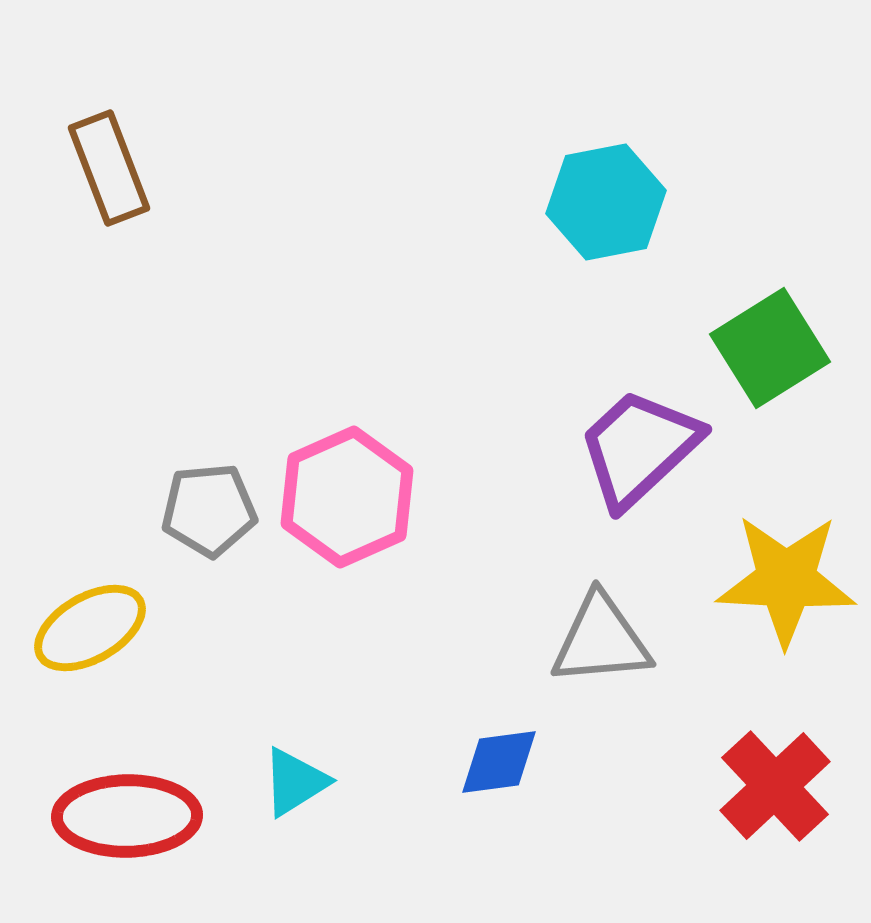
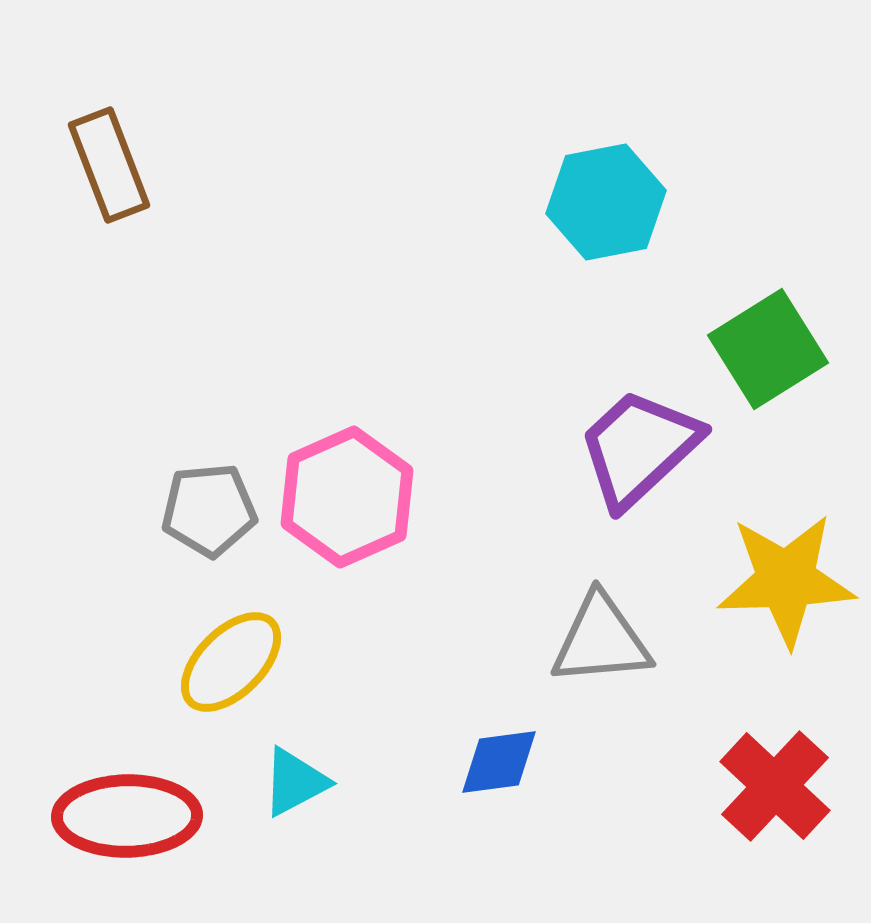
brown rectangle: moved 3 px up
green square: moved 2 px left, 1 px down
yellow star: rotated 5 degrees counterclockwise
yellow ellipse: moved 141 px right, 34 px down; rotated 15 degrees counterclockwise
cyan triangle: rotated 4 degrees clockwise
red cross: rotated 4 degrees counterclockwise
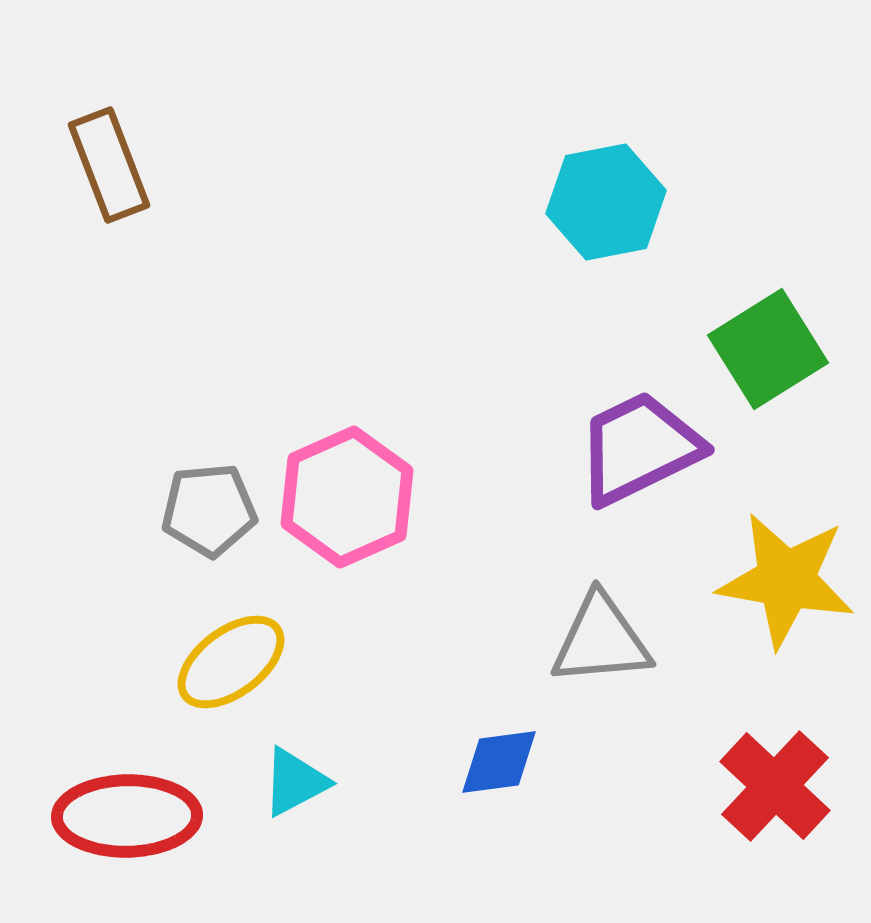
purple trapezoid: rotated 17 degrees clockwise
yellow star: rotated 12 degrees clockwise
yellow ellipse: rotated 8 degrees clockwise
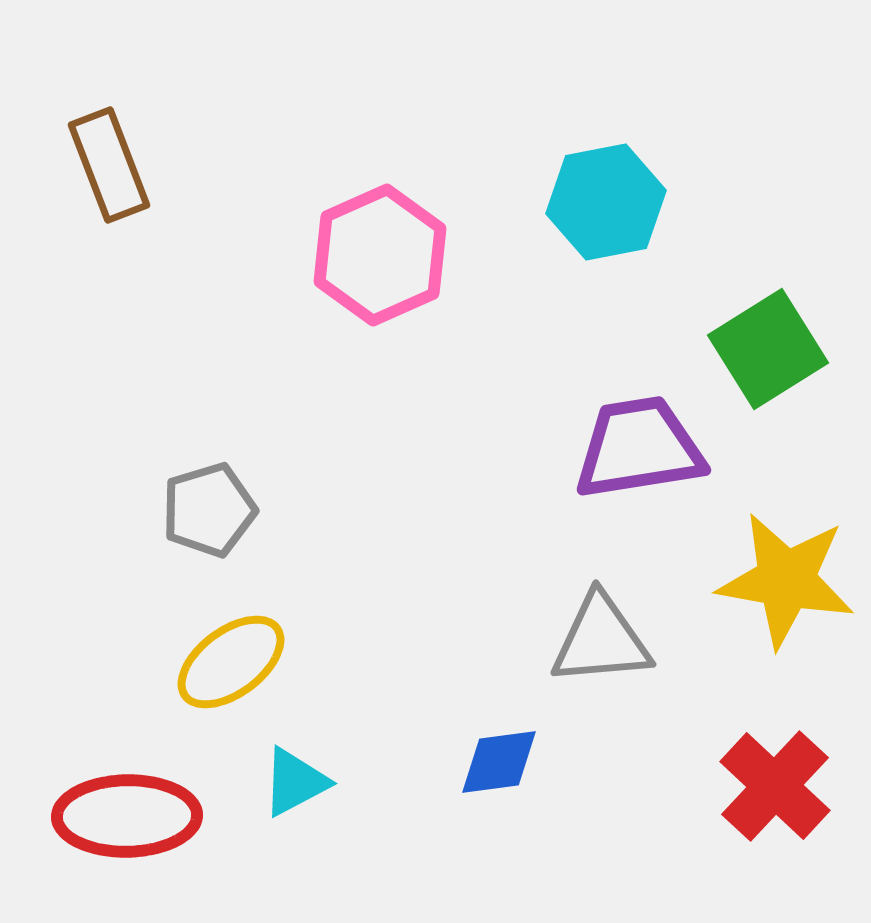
purple trapezoid: rotated 17 degrees clockwise
pink hexagon: moved 33 px right, 242 px up
gray pentagon: rotated 12 degrees counterclockwise
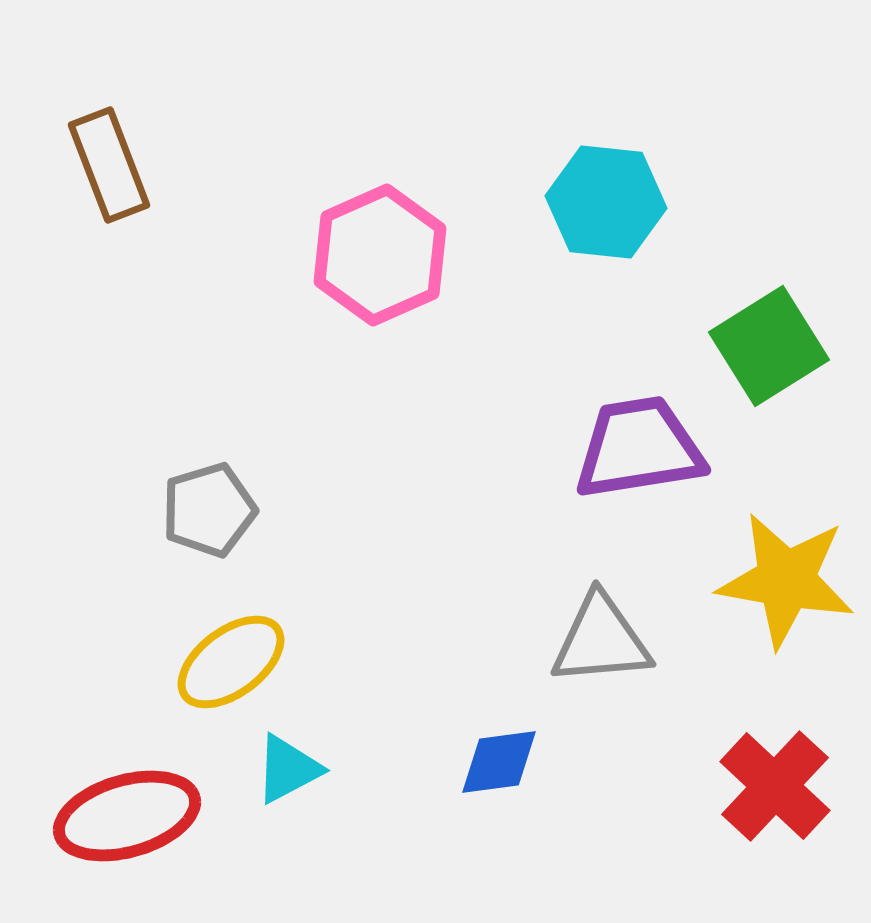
cyan hexagon: rotated 17 degrees clockwise
green square: moved 1 px right, 3 px up
cyan triangle: moved 7 px left, 13 px up
red ellipse: rotated 15 degrees counterclockwise
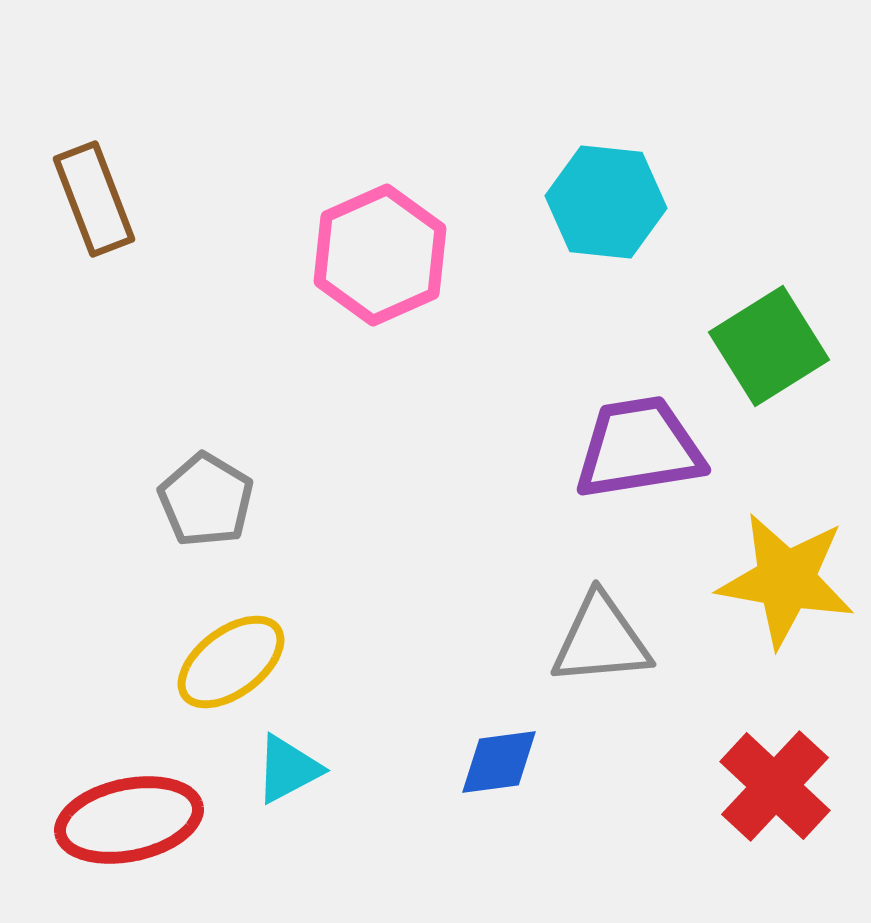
brown rectangle: moved 15 px left, 34 px down
gray pentagon: moved 3 px left, 10 px up; rotated 24 degrees counterclockwise
red ellipse: moved 2 px right, 4 px down; rotated 4 degrees clockwise
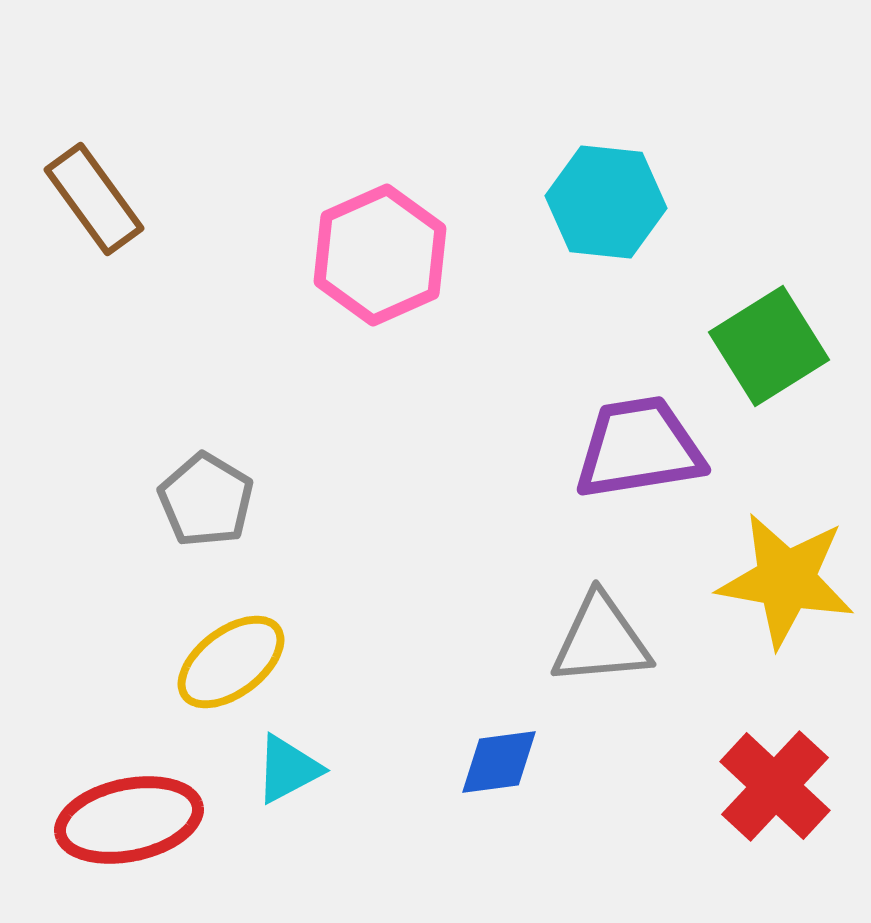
brown rectangle: rotated 15 degrees counterclockwise
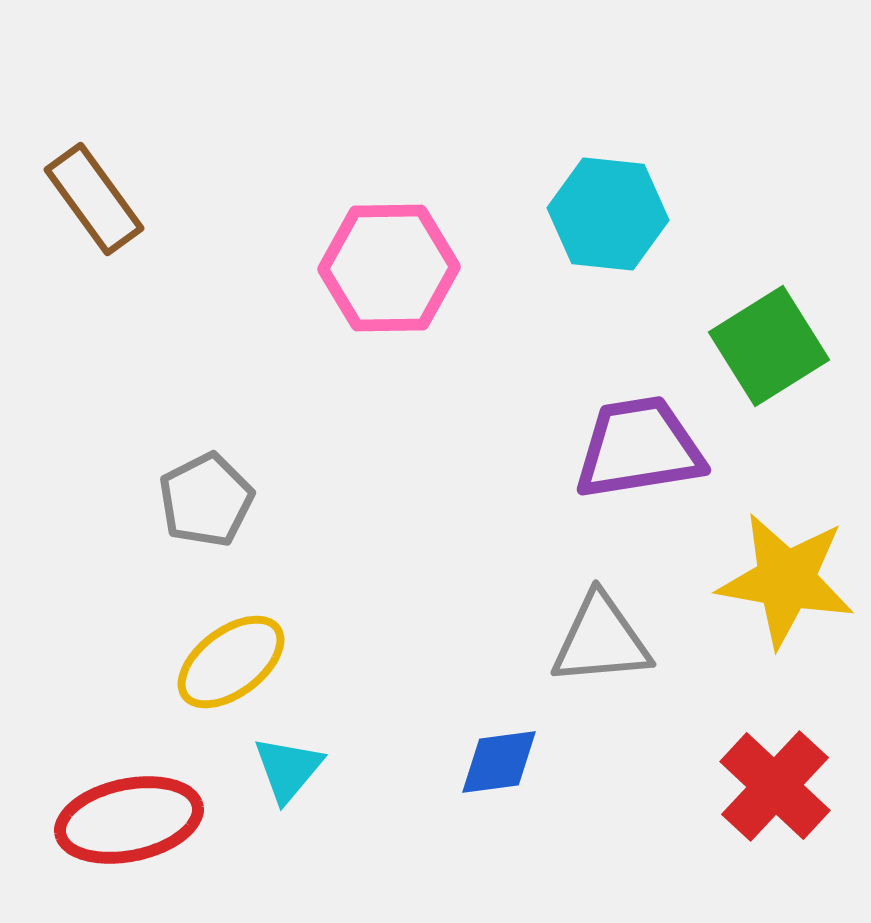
cyan hexagon: moved 2 px right, 12 px down
pink hexagon: moved 9 px right, 13 px down; rotated 23 degrees clockwise
gray pentagon: rotated 14 degrees clockwise
cyan triangle: rotated 22 degrees counterclockwise
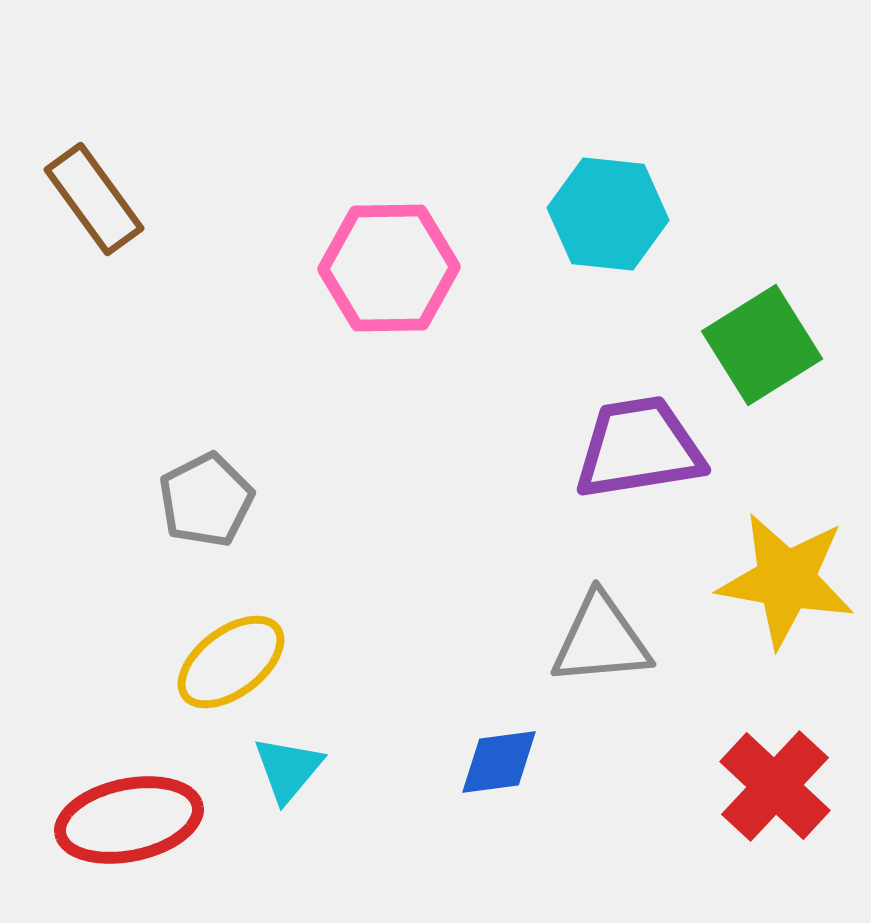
green square: moved 7 px left, 1 px up
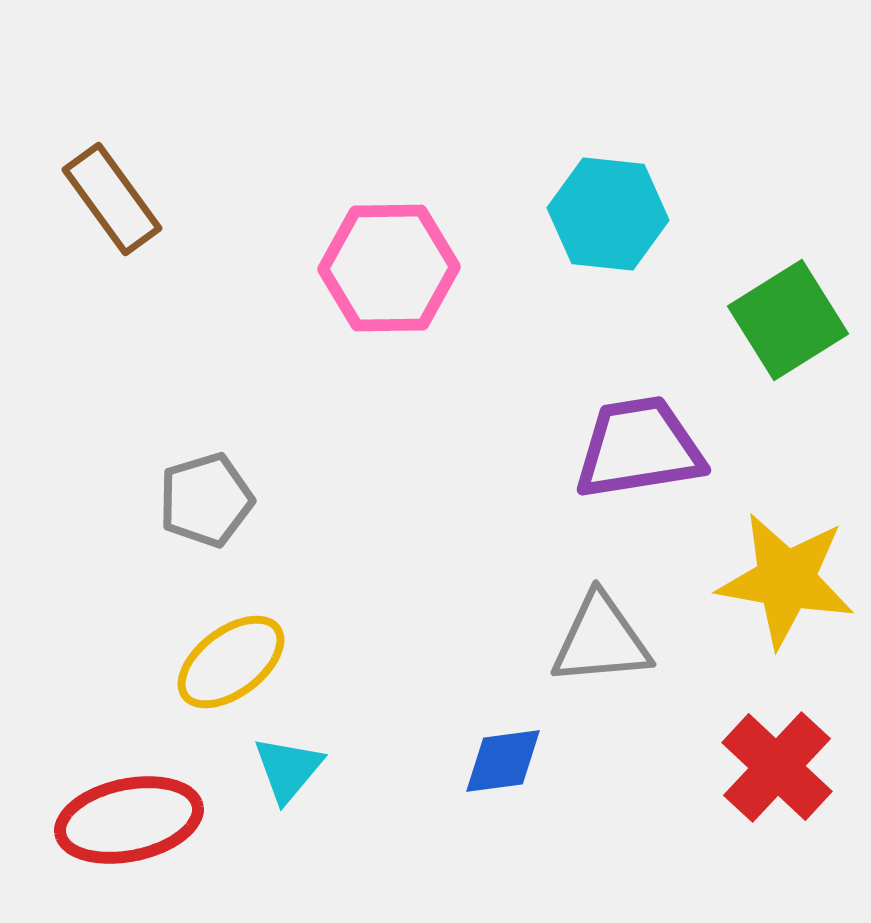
brown rectangle: moved 18 px right
green square: moved 26 px right, 25 px up
gray pentagon: rotated 10 degrees clockwise
blue diamond: moved 4 px right, 1 px up
red cross: moved 2 px right, 19 px up
